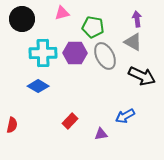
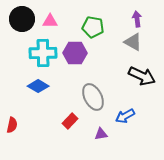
pink triangle: moved 12 px left, 8 px down; rotated 14 degrees clockwise
gray ellipse: moved 12 px left, 41 px down
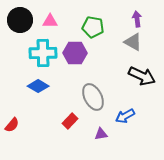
black circle: moved 2 px left, 1 px down
red semicircle: rotated 28 degrees clockwise
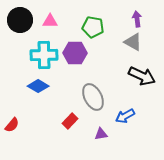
cyan cross: moved 1 px right, 2 px down
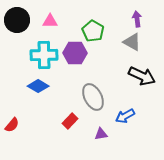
black circle: moved 3 px left
green pentagon: moved 4 px down; rotated 20 degrees clockwise
gray triangle: moved 1 px left
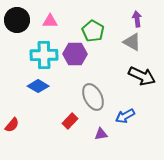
purple hexagon: moved 1 px down
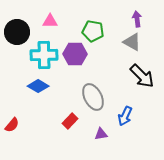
black circle: moved 12 px down
green pentagon: rotated 20 degrees counterclockwise
black arrow: rotated 20 degrees clockwise
blue arrow: rotated 36 degrees counterclockwise
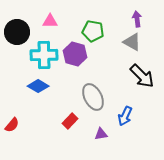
purple hexagon: rotated 15 degrees clockwise
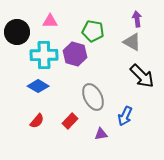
red semicircle: moved 25 px right, 4 px up
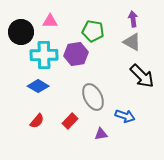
purple arrow: moved 4 px left
black circle: moved 4 px right
purple hexagon: moved 1 px right; rotated 25 degrees counterclockwise
blue arrow: rotated 96 degrees counterclockwise
